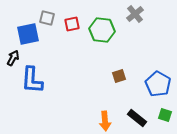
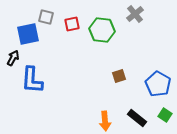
gray square: moved 1 px left, 1 px up
green square: rotated 16 degrees clockwise
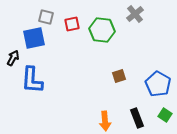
blue square: moved 6 px right, 4 px down
black rectangle: rotated 30 degrees clockwise
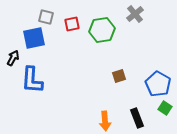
green hexagon: rotated 15 degrees counterclockwise
green square: moved 7 px up
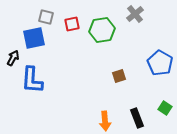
blue pentagon: moved 2 px right, 21 px up
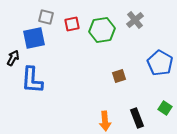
gray cross: moved 6 px down
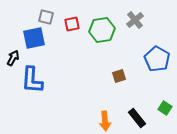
blue pentagon: moved 3 px left, 4 px up
black rectangle: rotated 18 degrees counterclockwise
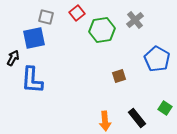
red square: moved 5 px right, 11 px up; rotated 28 degrees counterclockwise
